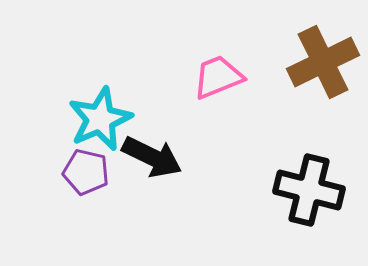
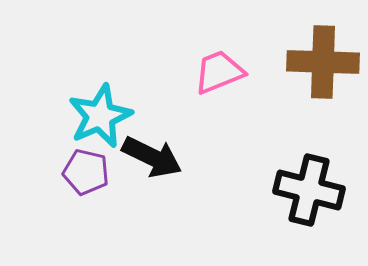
brown cross: rotated 28 degrees clockwise
pink trapezoid: moved 1 px right, 5 px up
cyan star: moved 3 px up
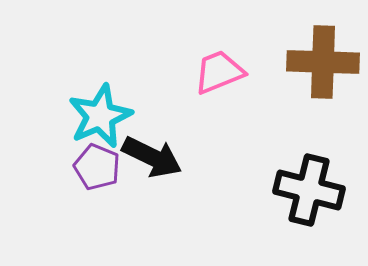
purple pentagon: moved 11 px right, 5 px up; rotated 9 degrees clockwise
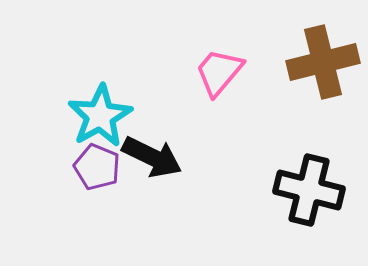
brown cross: rotated 16 degrees counterclockwise
pink trapezoid: rotated 28 degrees counterclockwise
cyan star: rotated 6 degrees counterclockwise
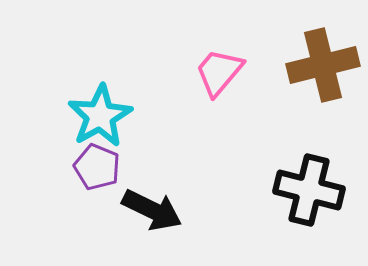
brown cross: moved 3 px down
black arrow: moved 53 px down
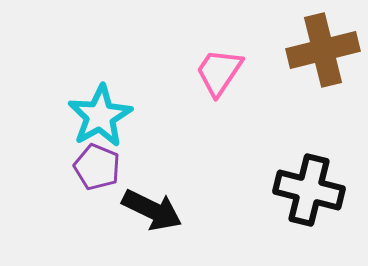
brown cross: moved 15 px up
pink trapezoid: rotated 6 degrees counterclockwise
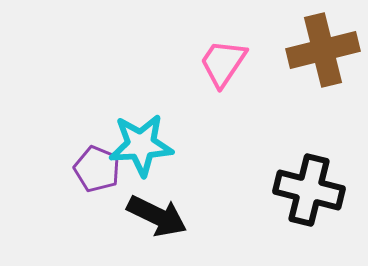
pink trapezoid: moved 4 px right, 9 px up
cyan star: moved 41 px right, 29 px down; rotated 26 degrees clockwise
purple pentagon: moved 2 px down
black arrow: moved 5 px right, 6 px down
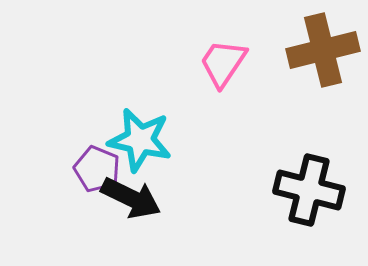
cyan star: moved 1 px left, 5 px up; rotated 16 degrees clockwise
black arrow: moved 26 px left, 18 px up
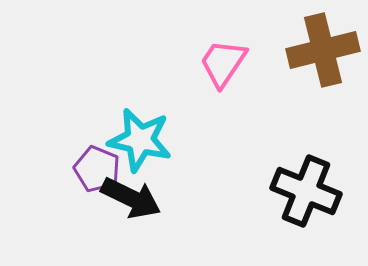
black cross: moved 3 px left, 1 px down; rotated 8 degrees clockwise
